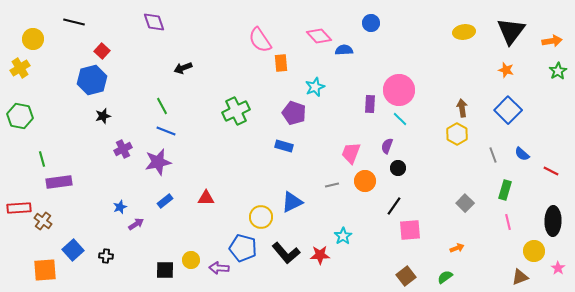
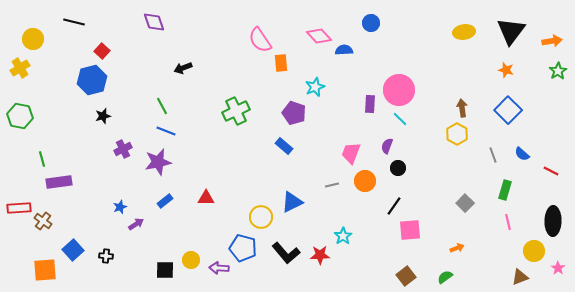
blue rectangle at (284, 146): rotated 24 degrees clockwise
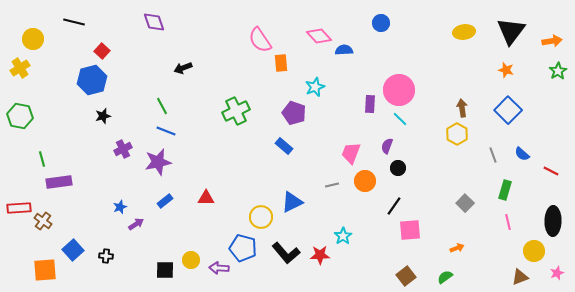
blue circle at (371, 23): moved 10 px right
pink star at (558, 268): moved 1 px left, 5 px down; rotated 16 degrees clockwise
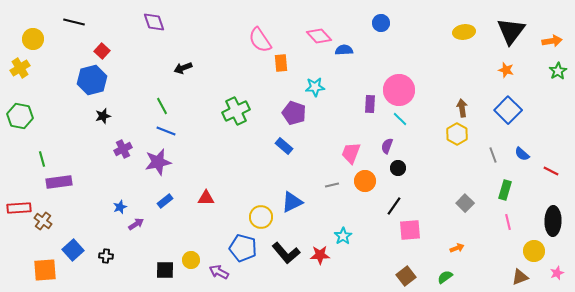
cyan star at (315, 87): rotated 18 degrees clockwise
purple arrow at (219, 268): moved 4 px down; rotated 24 degrees clockwise
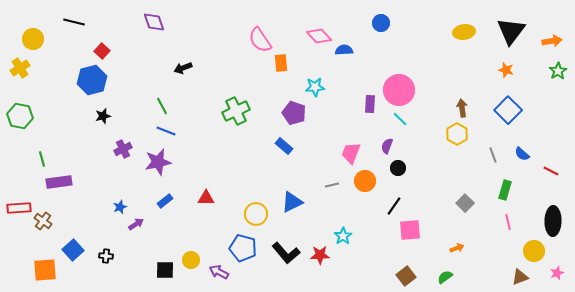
yellow circle at (261, 217): moved 5 px left, 3 px up
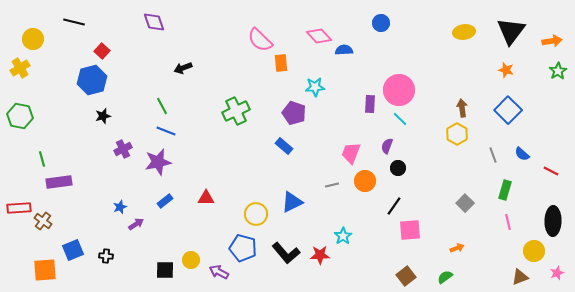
pink semicircle at (260, 40): rotated 12 degrees counterclockwise
blue square at (73, 250): rotated 20 degrees clockwise
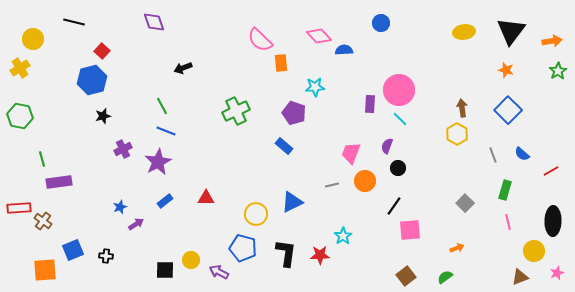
purple star at (158, 162): rotated 16 degrees counterclockwise
red line at (551, 171): rotated 56 degrees counterclockwise
black L-shape at (286, 253): rotated 132 degrees counterclockwise
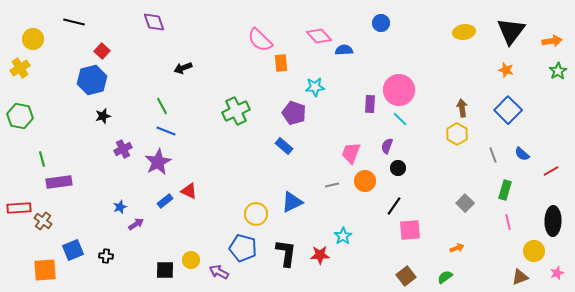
red triangle at (206, 198): moved 17 px left, 7 px up; rotated 24 degrees clockwise
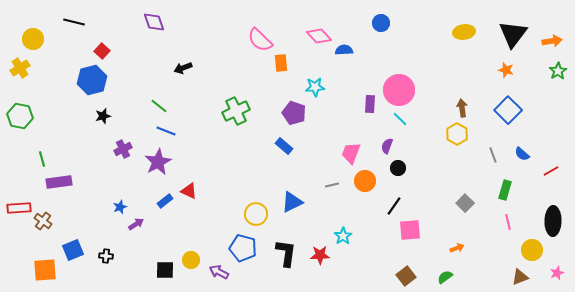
black triangle at (511, 31): moved 2 px right, 3 px down
green line at (162, 106): moved 3 px left; rotated 24 degrees counterclockwise
yellow circle at (534, 251): moved 2 px left, 1 px up
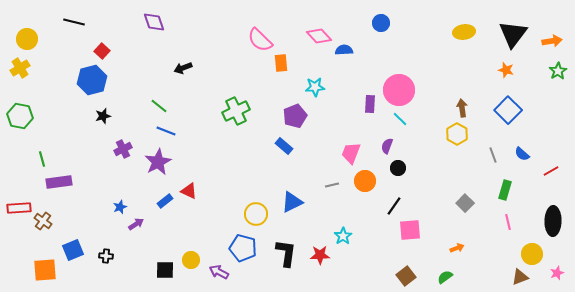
yellow circle at (33, 39): moved 6 px left
purple pentagon at (294, 113): moved 1 px right, 3 px down; rotated 30 degrees clockwise
yellow circle at (532, 250): moved 4 px down
